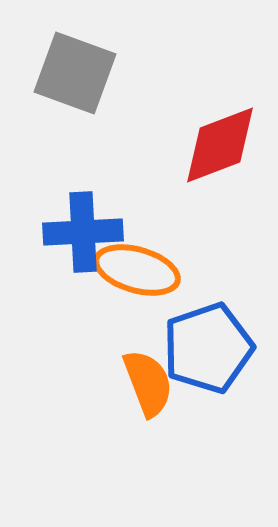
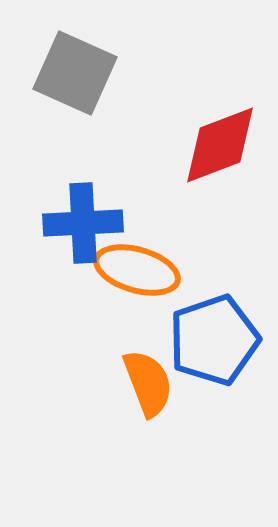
gray square: rotated 4 degrees clockwise
blue cross: moved 9 px up
blue pentagon: moved 6 px right, 8 px up
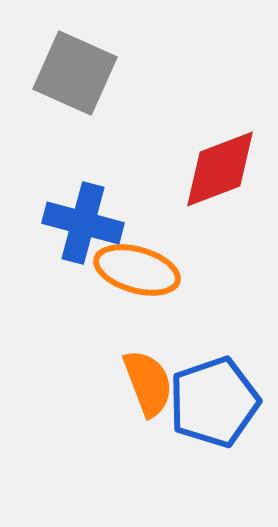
red diamond: moved 24 px down
blue cross: rotated 18 degrees clockwise
blue pentagon: moved 62 px down
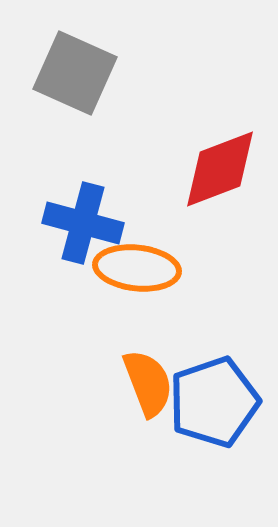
orange ellipse: moved 2 px up; rotated 10 degrees counterclockwise
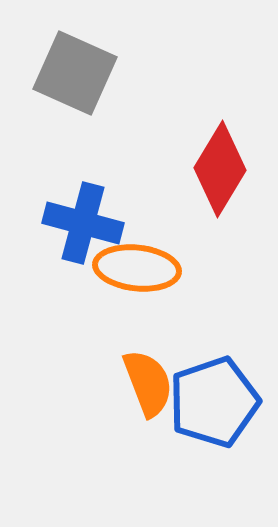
red diamond: rotated 38 degrees counterclockwise
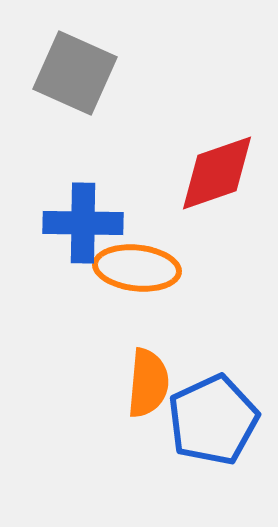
red diamond: moved 3 px left, 4 px down; rotated 40 degrees clockwise
blue cross: rotated 14 degrees counterclockwise
orange semicircle: rotated 26 degrees clockwise
blue pentagon: moved 1 px left, 18 px down; rotated 6 degrees counterclockwise
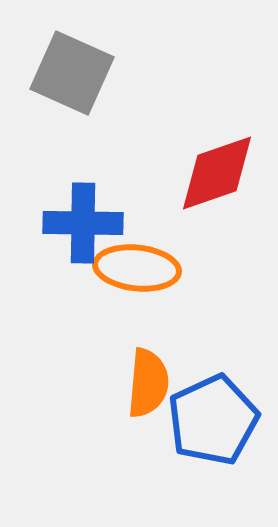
gray square: moved 3 px left
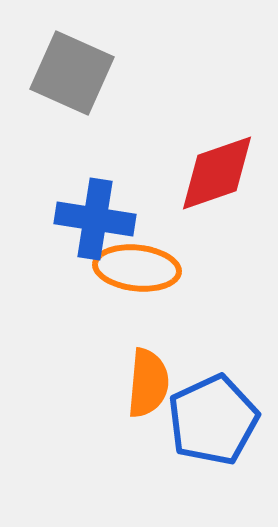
blue cross: moved 12 px right, 4 px up; rotated 8 degrees clockwise
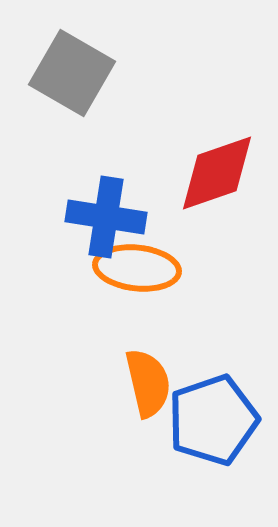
gray square: rotated 6 degrees clockwise
blue cross: moved 11 px right, 2 px up
orange semicircle: rotated 18 degrees counterclockwise
blue pentagon: rotated 6 degrees clockwise
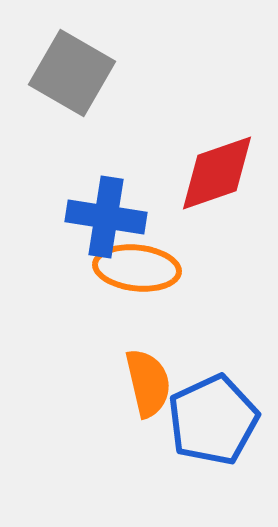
blue pentagon: rotated 6 degrees counterclockwise
